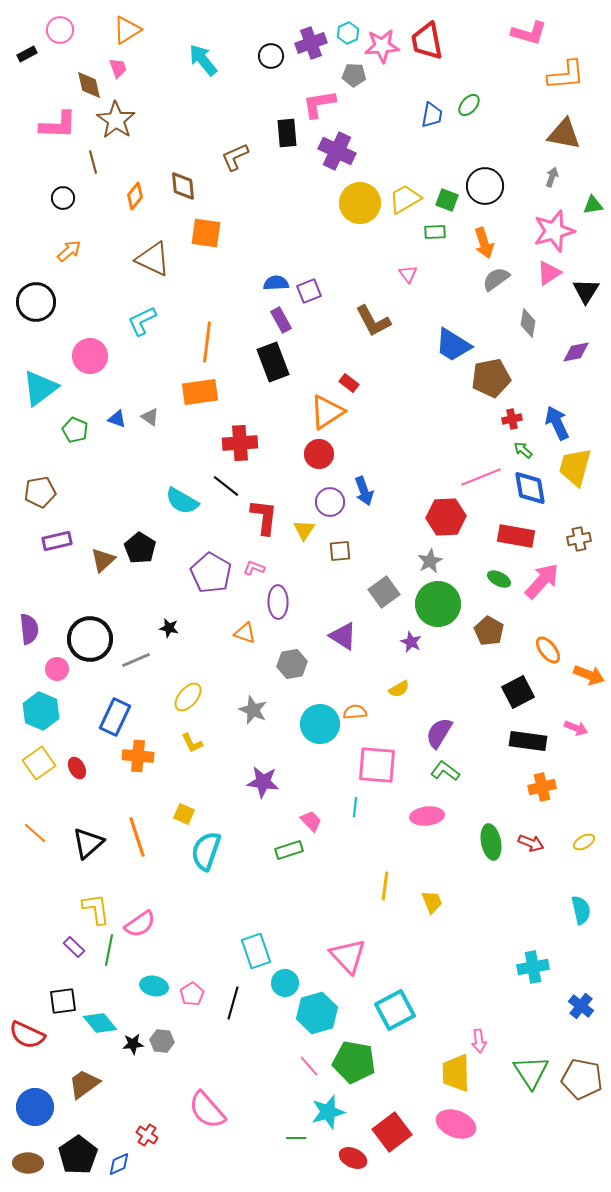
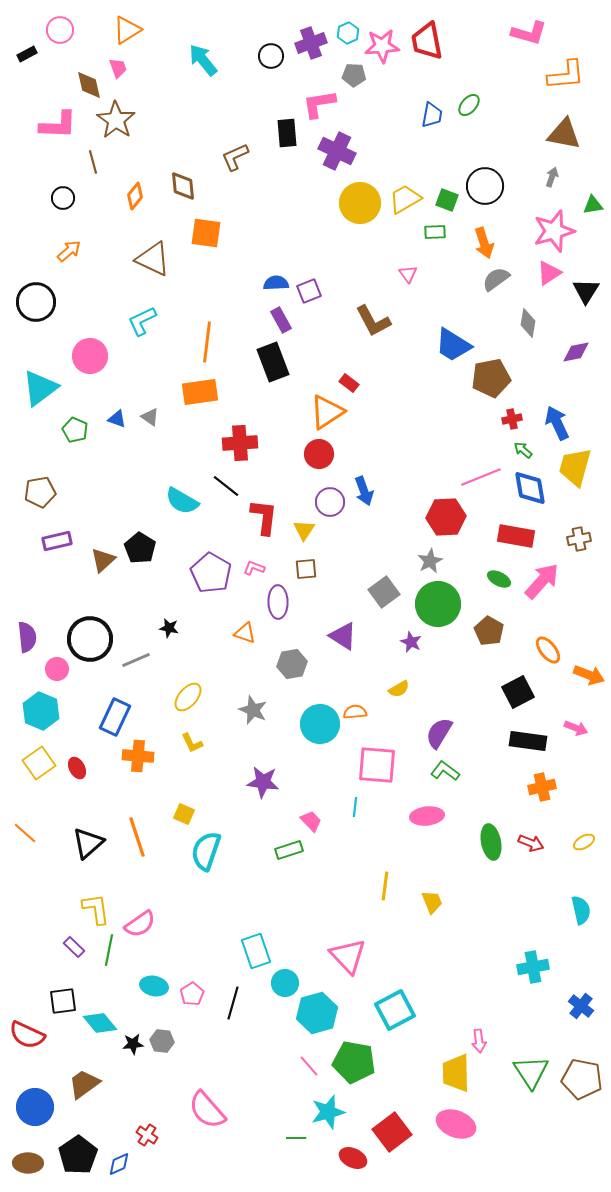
brown square at (340, 551): moved 34 px left, 18 px down
purple semicircle at (29, 629): moved 2 px left, 8 px down
orange line at (35, 833): moved 10 px left
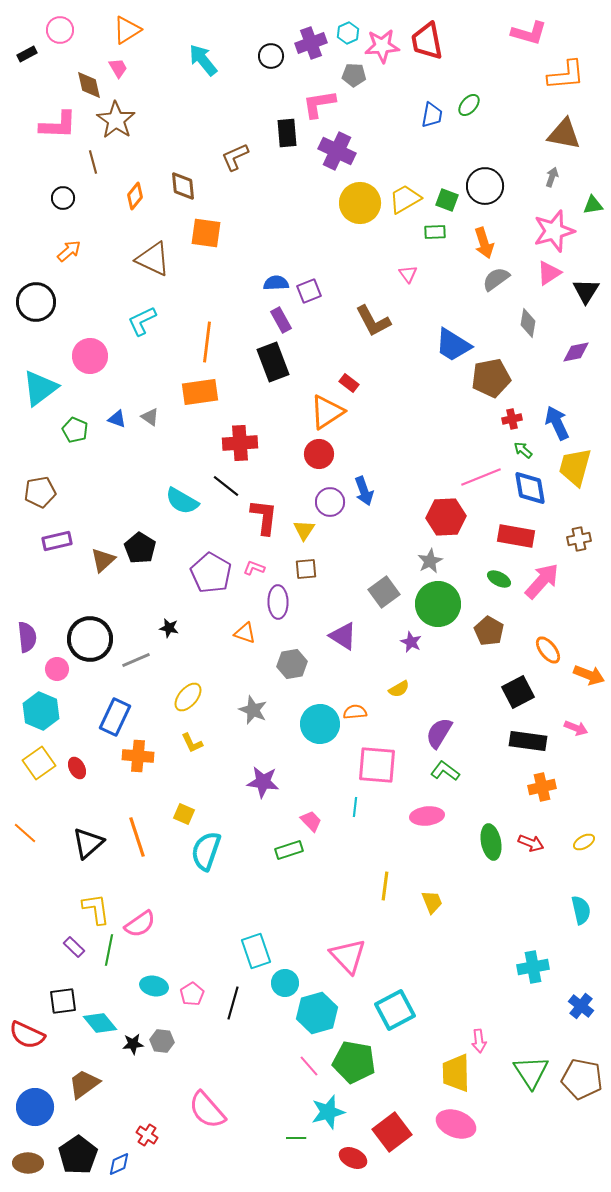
pink trapezoid at (118, 68): rotated 10 degrees counterclockwise
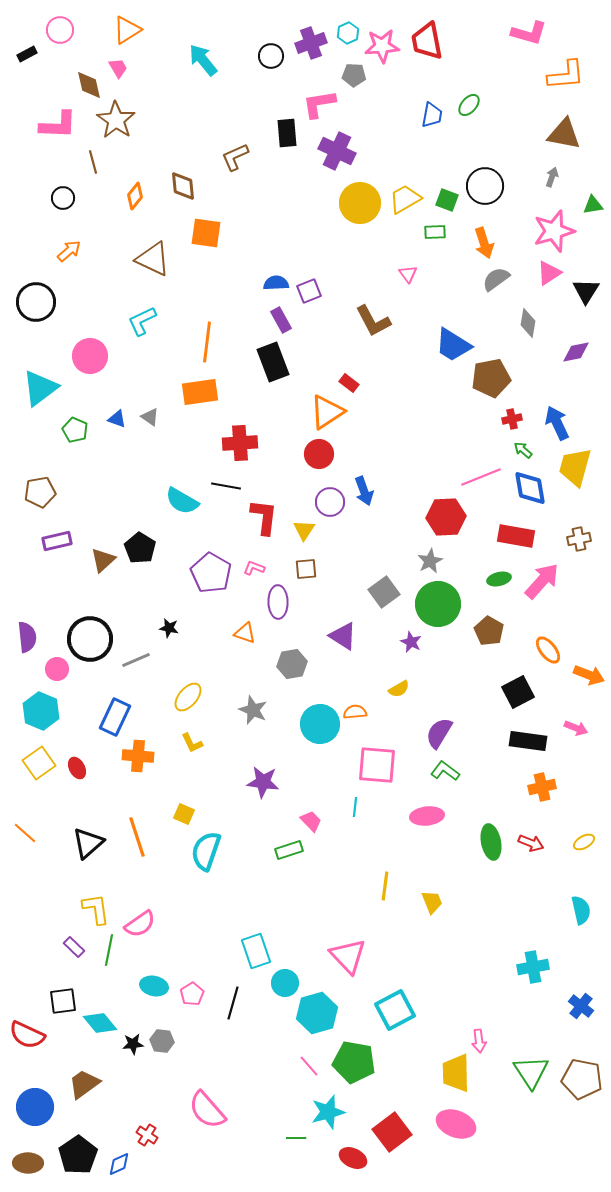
black line at (226, 486): rotated 28 degrees counterclockwise
green ellipse at (499, 579): rotated 40 degrees counterclockwise
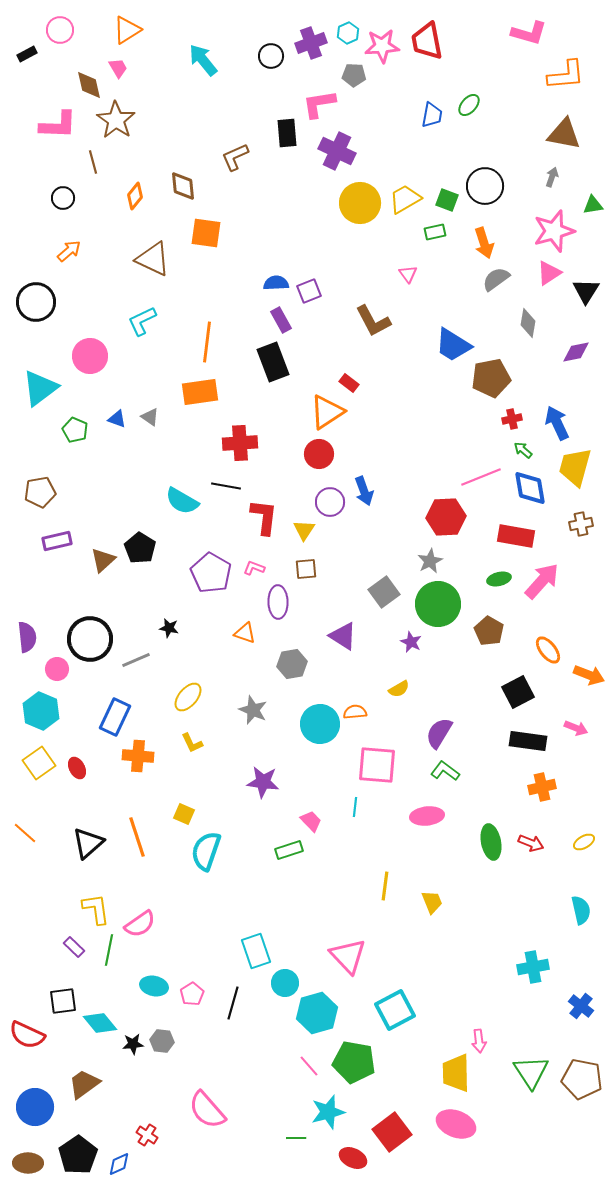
green rectangle at (435, 232): rotated 10 degrees counterclockwise
brown cross at (579, 539): moved 2 px right, 15 px up
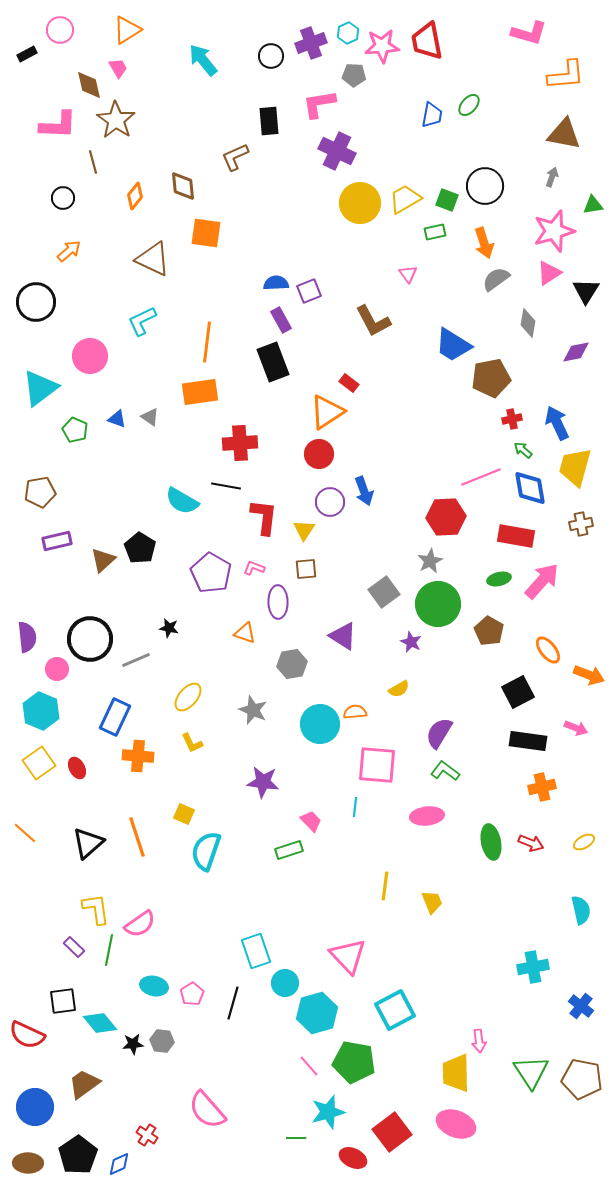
black rectangle at (287, 133): moved 18 px left, 12 px up
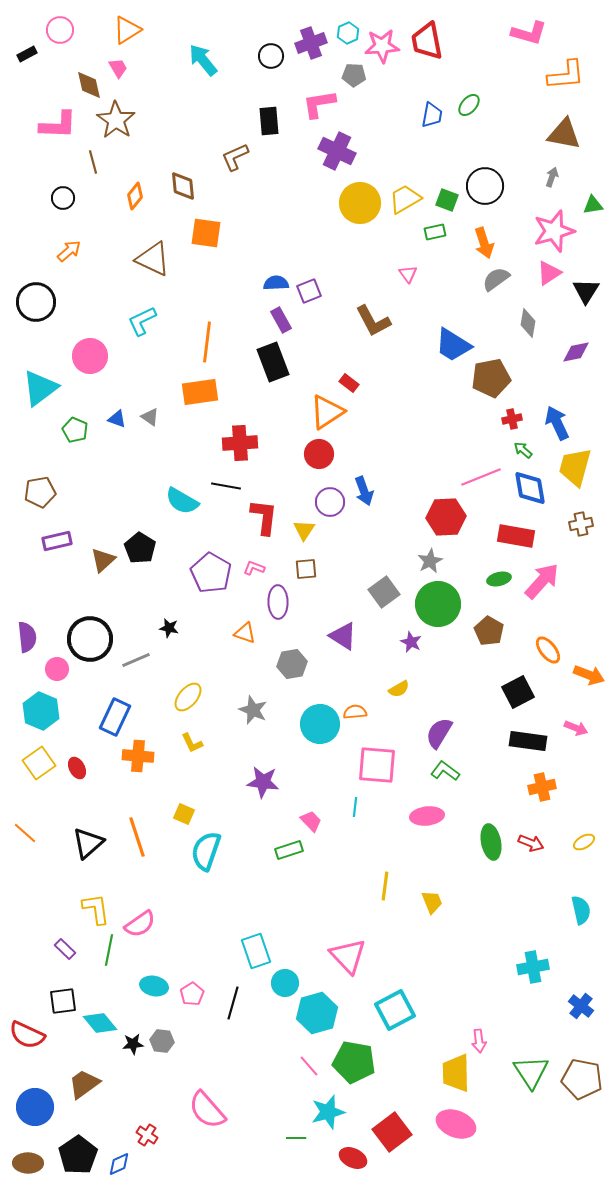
purple rectangle at (74, 947): moved 9 px left, 2 px down
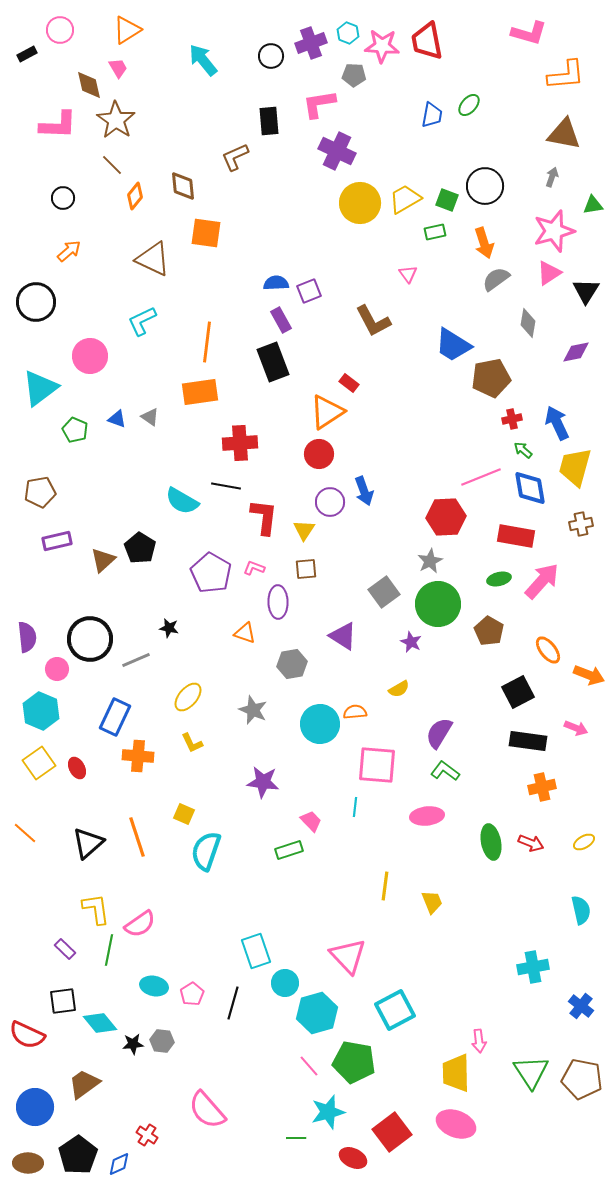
cyan hexagon at (348, 33): rotated 15 degrees counterclockwise
pink star at (382, 46): rotated 8 degrees clockwise
brown line at (93, 162): moved 19 px right, 3 px down; rotated 30 degrees counterclockwise
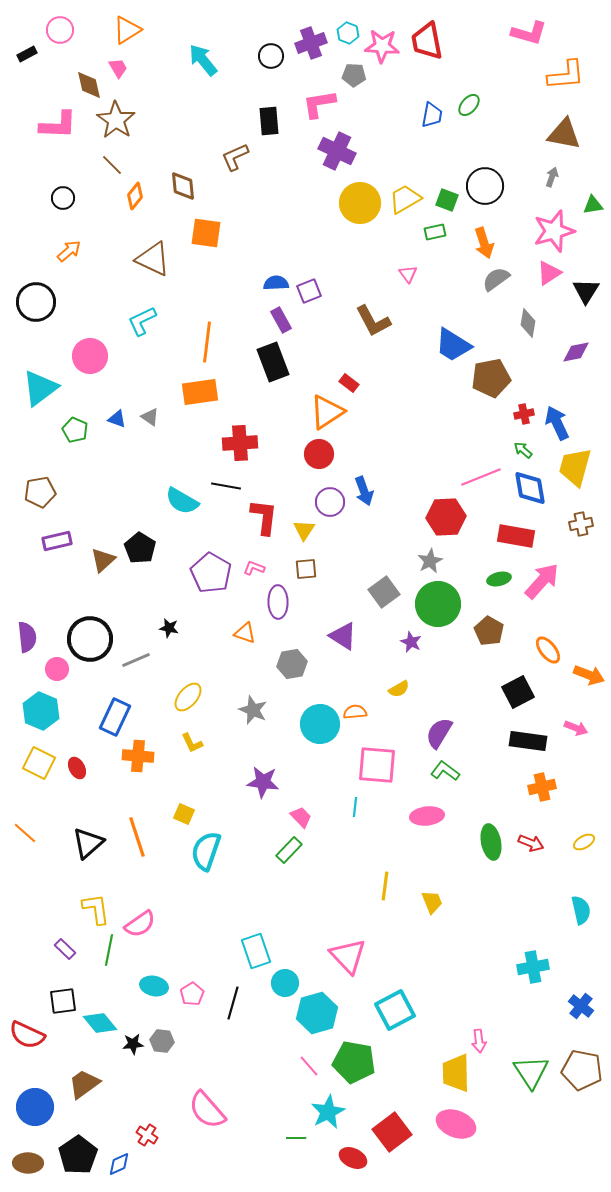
red cross at (512, 419): moved 12 px right, 5 px up
yellow square at (39, 763): rotated 28 degrees counterclockwise
pink trapezoid at (311, 821): moved 10 px left, 4 px up
green rectangle at (289, 850): rotated 28 degrees counterclockwise
brown pentagon at (582, 1079): moved 9 px up
cyan star at (328, 1112): rotated 12 degrees counterclockwise
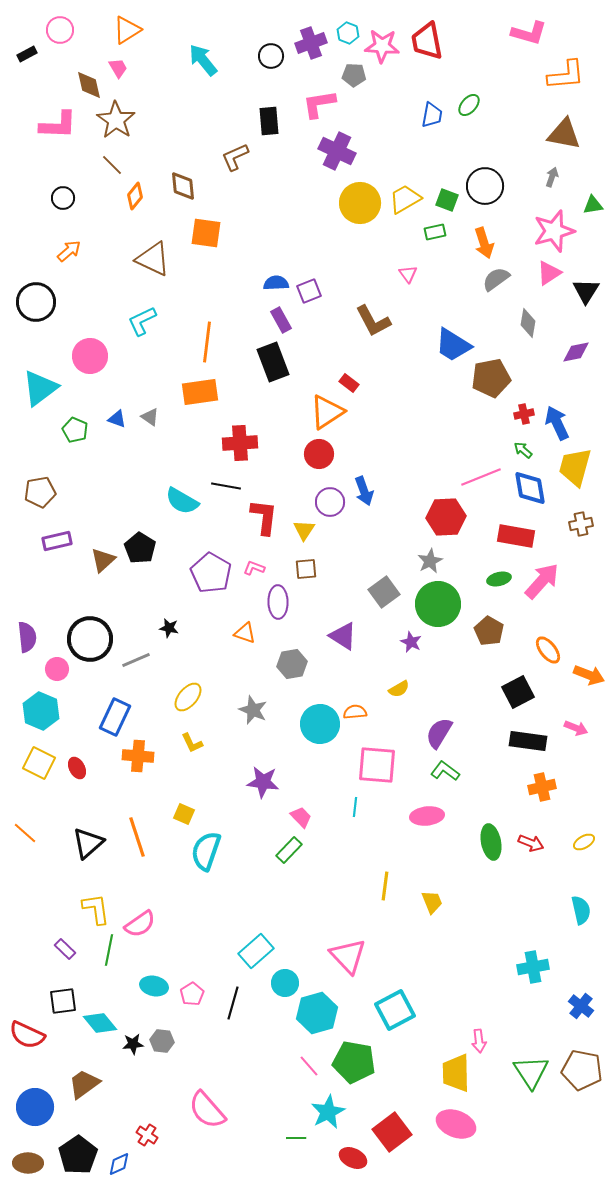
cyan rectangle at (256, 951): rotated 68 degrees clockwise
